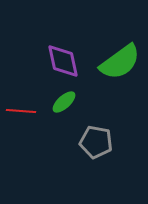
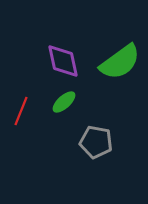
red line: rotated 72 degrees counterclockwise
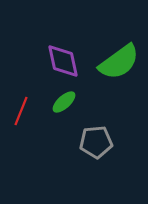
green semicircle: moved 1 px left
gray pentagon: rotated 16 degrees counterclockwise
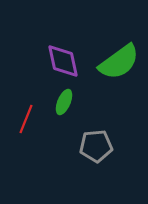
green ellipse: rotated 25 degrees counterclockwise
red line: moved 5 px right, 8 px down
gray pentagon: moved 4 px down
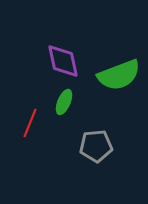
green semicircle: moved 13 px down; rotated 15 degrees clockwise
red line: moved 4 px right, 4 px down
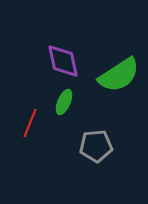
green semicircle: rotated 12 degrees counterclockwise
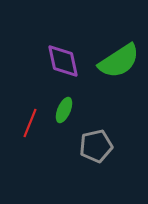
green semicircle: moved 14 px up
green ellipse: moved 8 px down
gray pentagon: rotated 8 degrees counterclockwise
